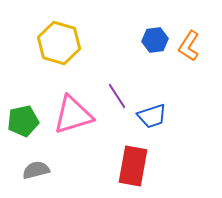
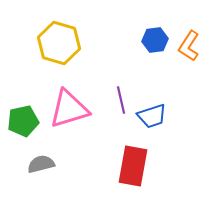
purple line: moved 4 px right, 4 px down; rotated 20 degrees clockwise
pink triangle: moved 4 px left, 6 px up
gray semicircle: moved 5 px right, 6 px up
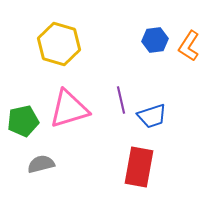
yellow hexagon: moved 1 px down
red rectangle: moved 6 px right, 1 px down
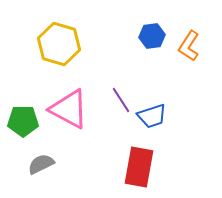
blue hexagon: moved 3 px left, 4 px up
purple line: rotated 20 degrees counterclockwise
pink triangle: rotated 45 degrees clockwise
green pentagon: rotated 12 degrees clockwise
gray semicircle: rotated 12 degrees counterclockwise
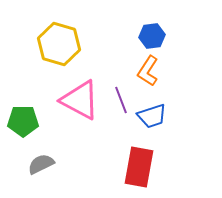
orange L-shape: moved 41 px left, 25 px down
purple line: rotated 12 degrees clockwise
pink triangle: moved 11 px right, 9 px up
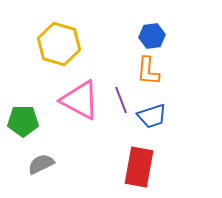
orange L-shape: rotated 28 degrees counterclockwise
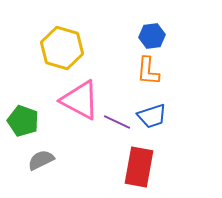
yellow hexagon: moved 3 px right, 4 px down
purple line: moved 4 px left, 22 px down; rotated 44 degrees counterclockwise
green pentagon: rotated 20 degrees clockwise
gray semicircle: moved 4 px up
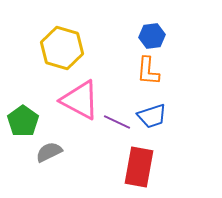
green pentagon: rotated 16 degrees clockwise
gray semicircle: moved 8 px right, 8 px up
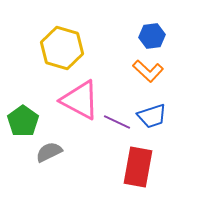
orange L-shape: rotated 52 degrees counterclockwise
red rectangle: moved 1 px left
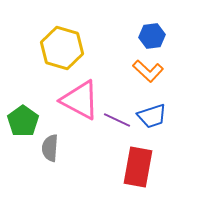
purple line: moved 2 px up
gray semicircle: moved 1 px right, 4 px up; rotated 60 degrees counterclockwise
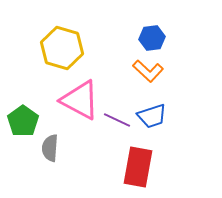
blue hexagon: moved 2 px down
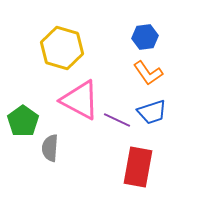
blue hexagon: moved 7 px left, 1 px up
orange L-shape: moved 2 px down; rotated 12 degrees clockwise
blue trapezoid: moved 4 px up
